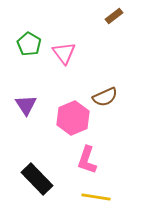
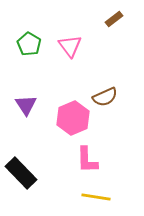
brown rectangle: moved 3 px down
pink triangle: moved 6 px right, 7 px up
pink L-shape: rotated 20 degrees counterclockwise
black rectangle: moved 16 px left, 6 px up
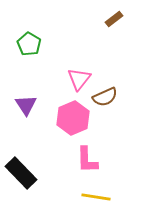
pink triangle: moved 9 px right, 33 px down; rotated 15 degrees clockwise
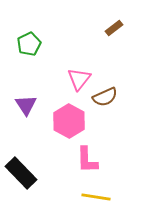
brown rectangle: moved 9 px down
green pentagon: rotated 15 degrees clockwise
pink hexagon: moved 4 px left, 3 px down; rotated 8 degrees counterclockwise
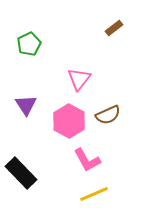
brown semicircle: moved 3 px right, 18 px down
pink L-shape: rotated 28 degrees counterclockwise
yellow line: moved 2 px left, 3 px up; rotated 32 degrees counterclockwise
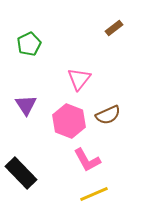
pink hexagon: rotated 8 degrees counterclockwise
